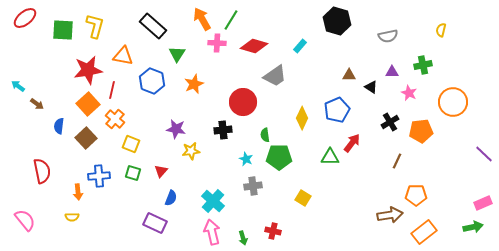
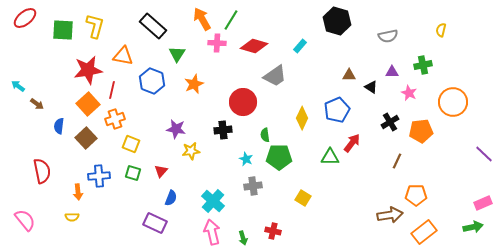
orange cross at (115, 119): rotated 30 degrees clockwise
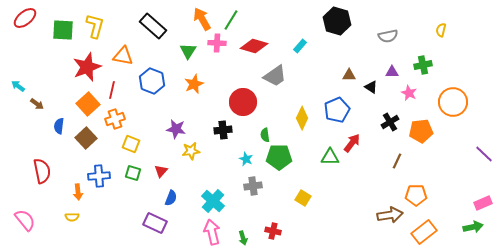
green triangle at (177, 54): moved 11 px right, 3 px up
red star at (88, 70): moved 1 px left, 3 px up; rotated 12 degrees counterclockwise
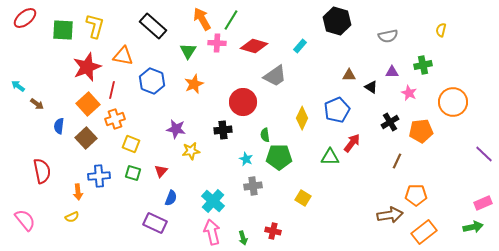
yellow semicircle at (72, 217): rotated 24 degrees counterclockwise
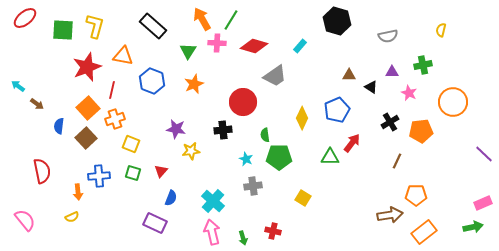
orange square at (88, 104): moved 4 px down
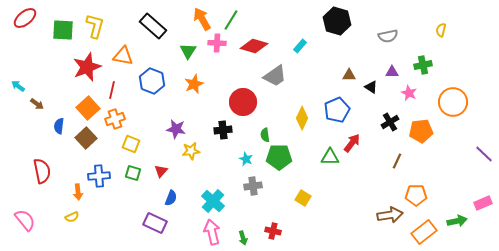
green arrow at (473, 227): moved 16 px left, 6 px up
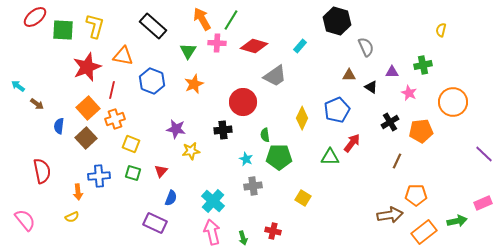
red ellipse at (25, 18): moved 10 px right, 1 px up
gray semicircle at (388, 36): moved 22 px left, 11 px down; rotated 102 degrees counterclockwise
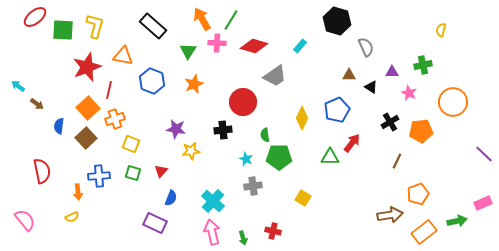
red line at (112, 90): moved 3 px left
orange pentagon at (416, 195): moved 2 px right, 1 px up; rotated 20 degrees counterclockwise
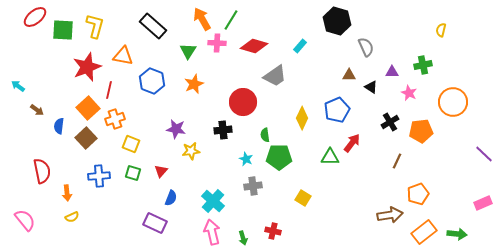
brown arrow at (37, 104): moved 6 px down
orange arrow at (78, 192): moved 11 px left, 1 px down
green arrow at (457, 221): moved 13 px down; rotated 18 degrees clockwise
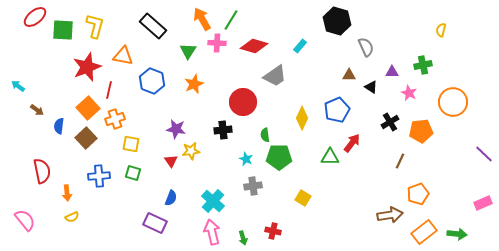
yellow square at (131, 144): rotated 12 degrees counterclockwise
brown line at (397, 161): moved 3 px right
red triangle at (161, 171): moved 10 px right, 10 px up; rotated 16 degrees counterclockwise
